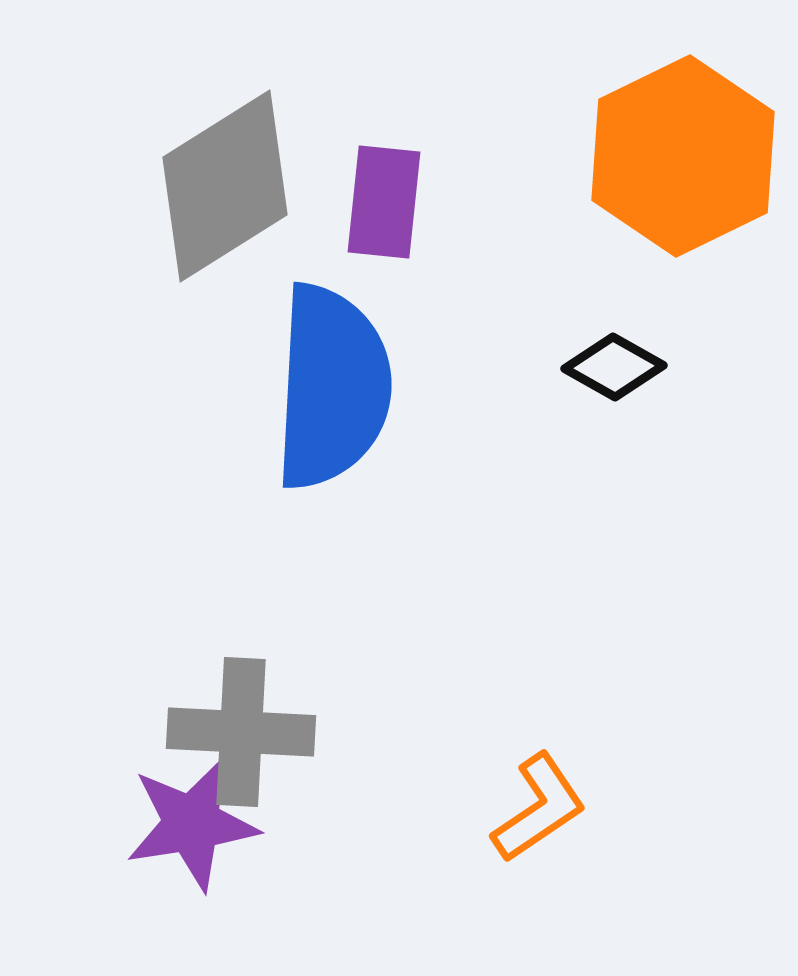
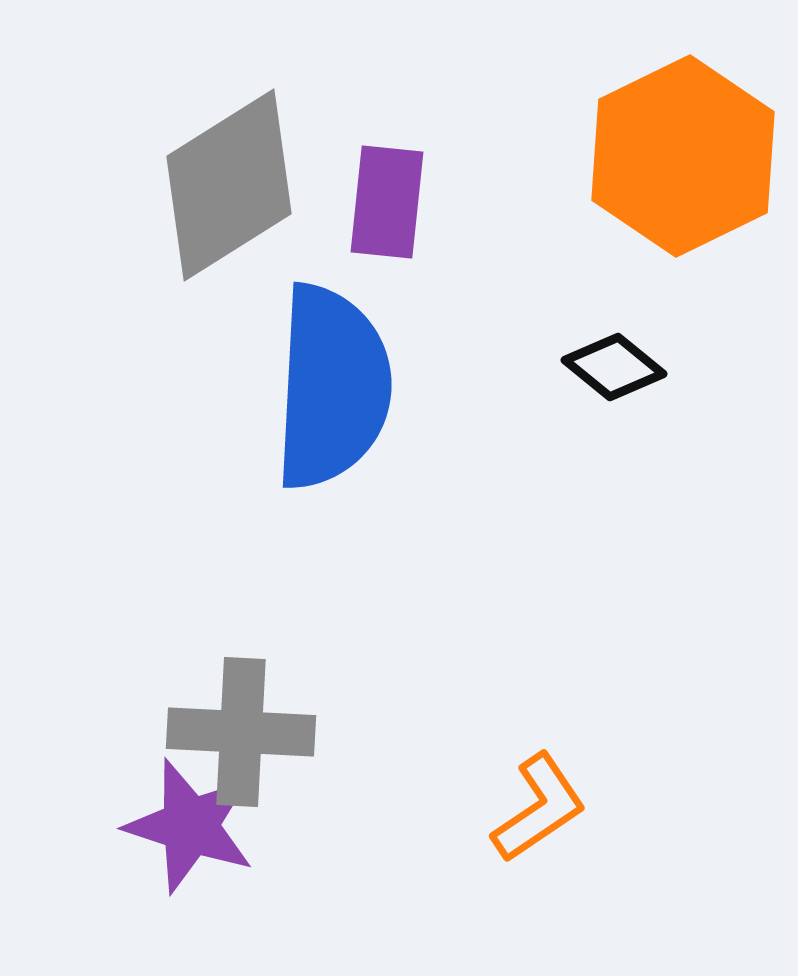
gray diamond: moved 4 px right, 1 px up
purple rectangle: moved 3 px right
black diamond: rotated 10 degrees clockwise
purple star: moved 2 px left, 2 px down; rotated 27 degrees clockwise
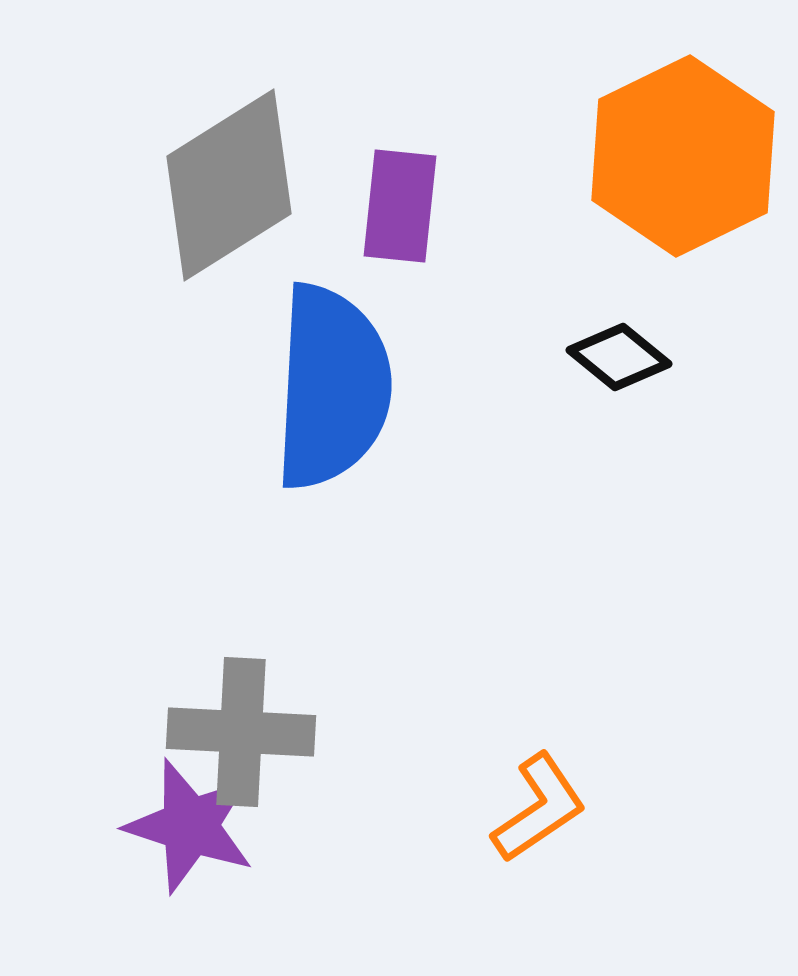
purple rectangle: moved 13 px right, 4 px down
black diamond: moved 5 px right, 10 px up
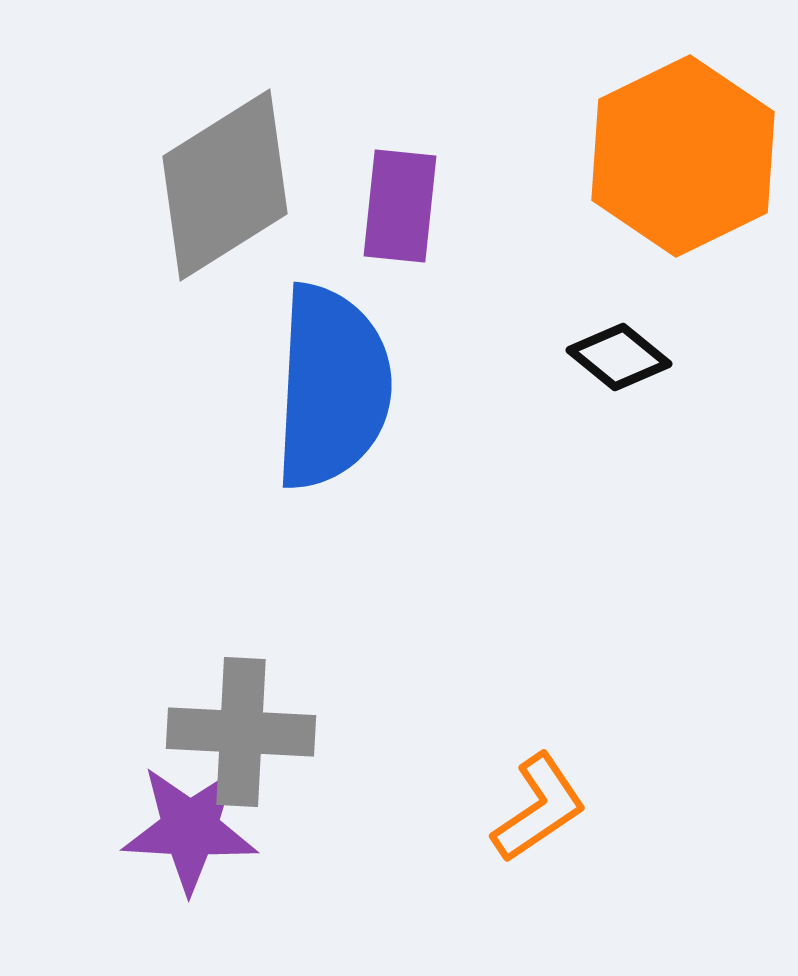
gray diamond: moved 4 px left
purple star: moved 3 px down; rotated 15 degrees counterclockwise
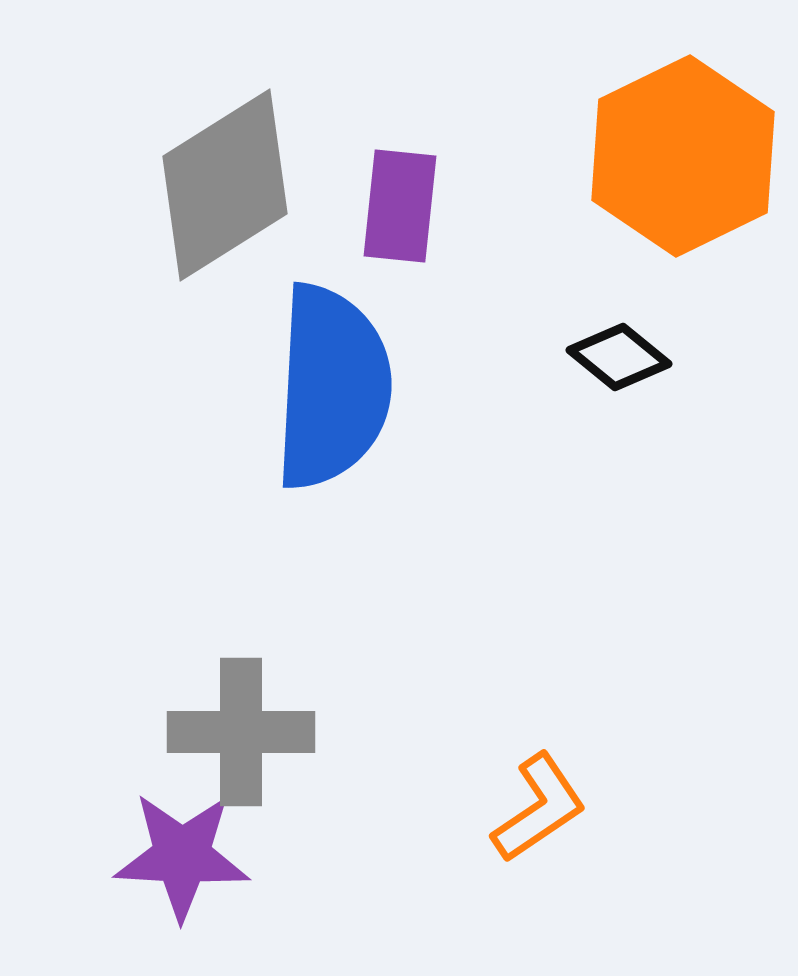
gray cross: rotated 3 degrees counterclockwise
purple star: moved 8 px left, 27 px down
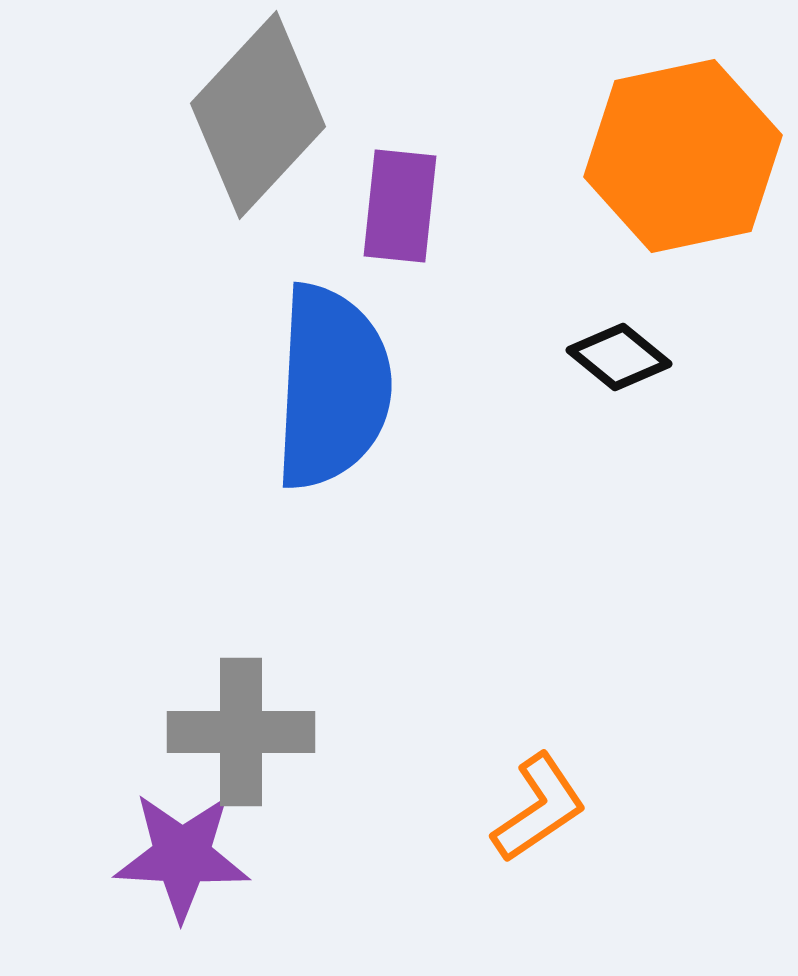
orange hexagon: rotated 14 degrees clockwise
gray diamond: moved 33 px right, 70 px up; rotated 15 degrees counterclockwise
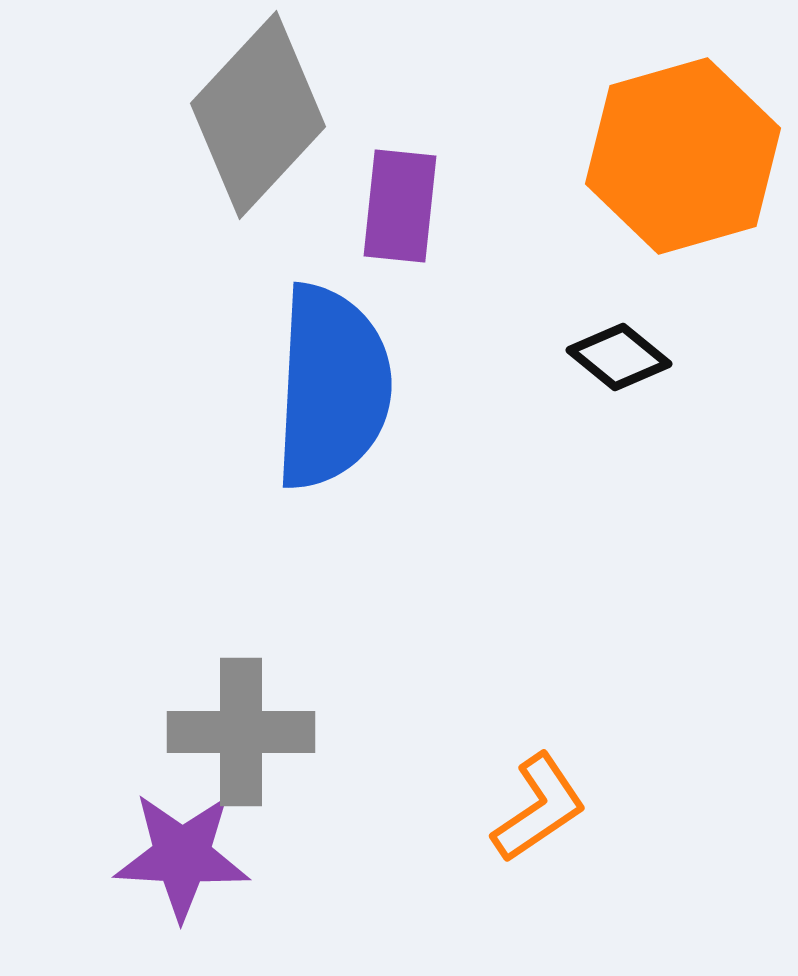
orange hexagon: rotated 4 degrees counterclockwise
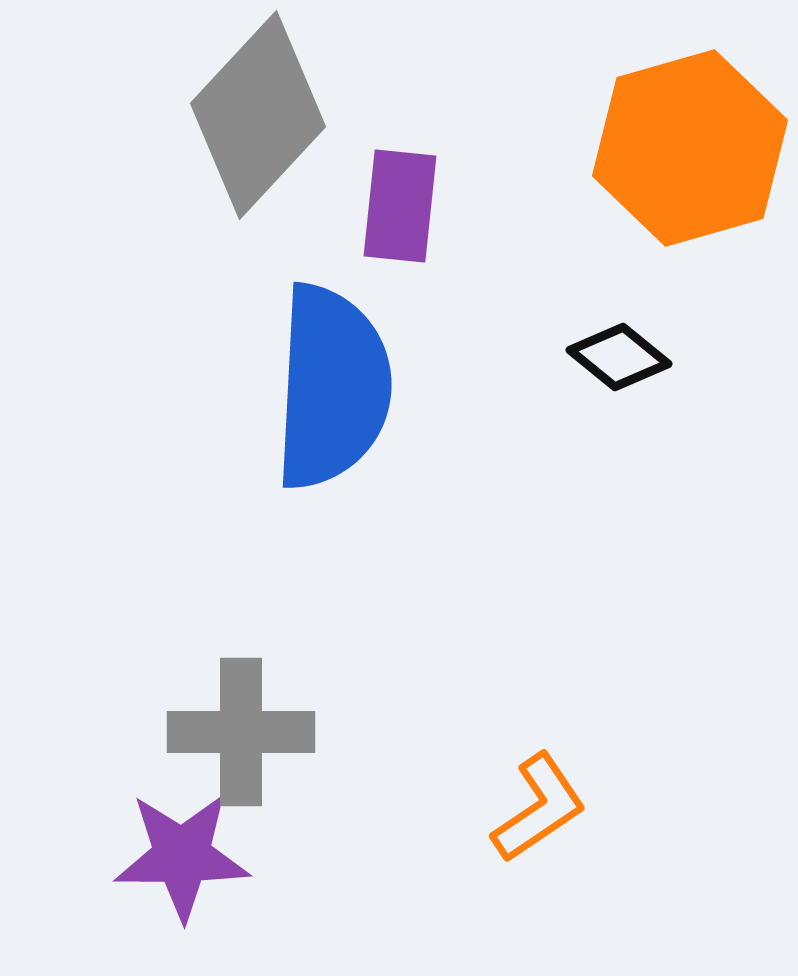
orange hexagon: moved 7 px right, 8 px up
purple star: rotated 3 degrees counterclockwise
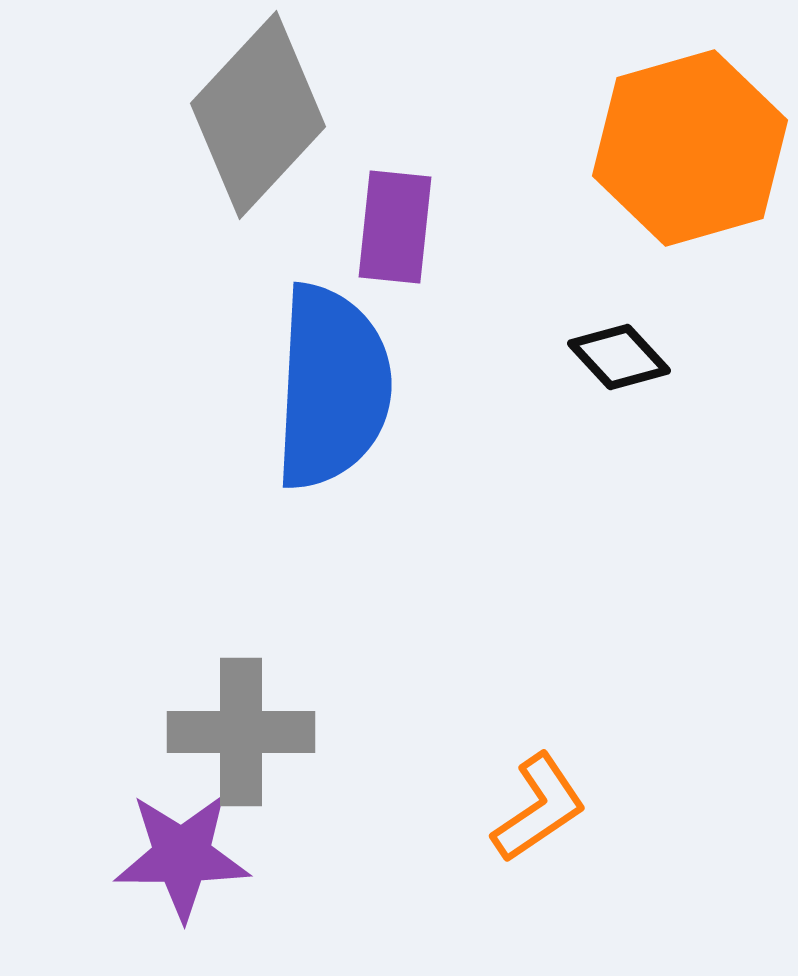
purple rectangle: moved 5 px left, 21 px down
black diamond: rotated 8 degrees clockwise
